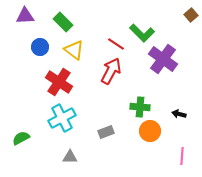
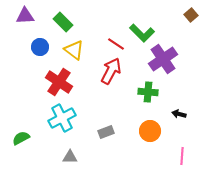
purple cross: rotated 20 degrees clockwise
green cross: moved 8 px right, 15 px up
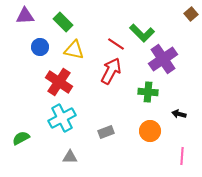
brown square: moved 1 px up
yellow triangle: rotated 25 degrees counterclockwise
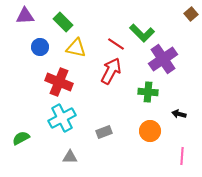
yellow triangle: moved 2 px right, 2 px up
red cross: rotated 12 degrees counterclockwise
gray rectangle: moved 2 px left
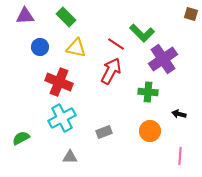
brown square: rotated 32 degrees counterclockwise
green rectangle: moved 3 px right, 5 px up
pink line: moved 2 px left
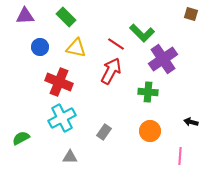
black arrow: moved 12 px right, 8 px down
gray rectangle: rotated 35 degrees counterclockwise
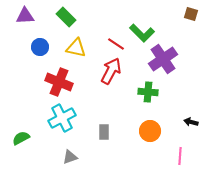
gray rectangle: rotated 35 degrees counterclockwise
gray triangle: rotated 21 degrees counterclockwise
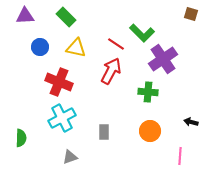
green semicircle: rotated 120 degrees clockwise
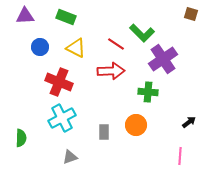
green rectangle: rotated 24 degrees counterclockwise
yellow triangle: rotated 15 degrees clockwise
red arrow: rotated 60 degrees clockwise
black arrow: moved 2 px left; rotated 128 degrees clockwise
orange circle: moved 14 px left, 6 px up
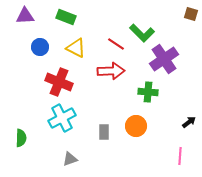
purple cross: moved 1 px right
orange circle: moved 1 px down
gray triangle: moved 2 px down
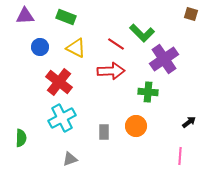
red cross: rotated 16 degrees clockwise
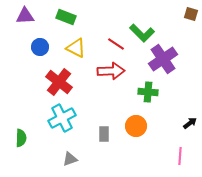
purple cross: moved 1 px left
black arrow: moved 1 px right, 1 px down
gray rectangle: moved 2 px down
